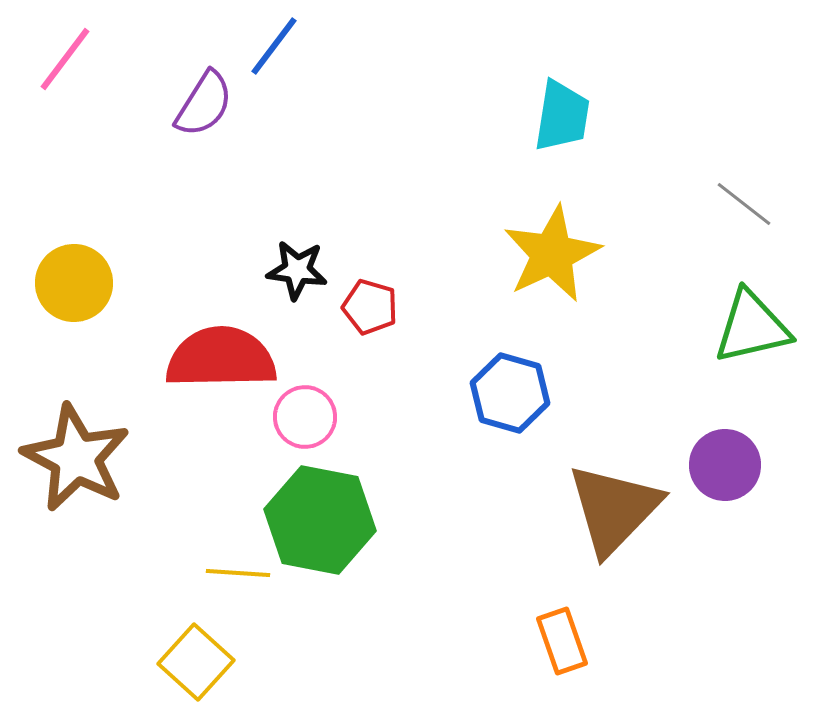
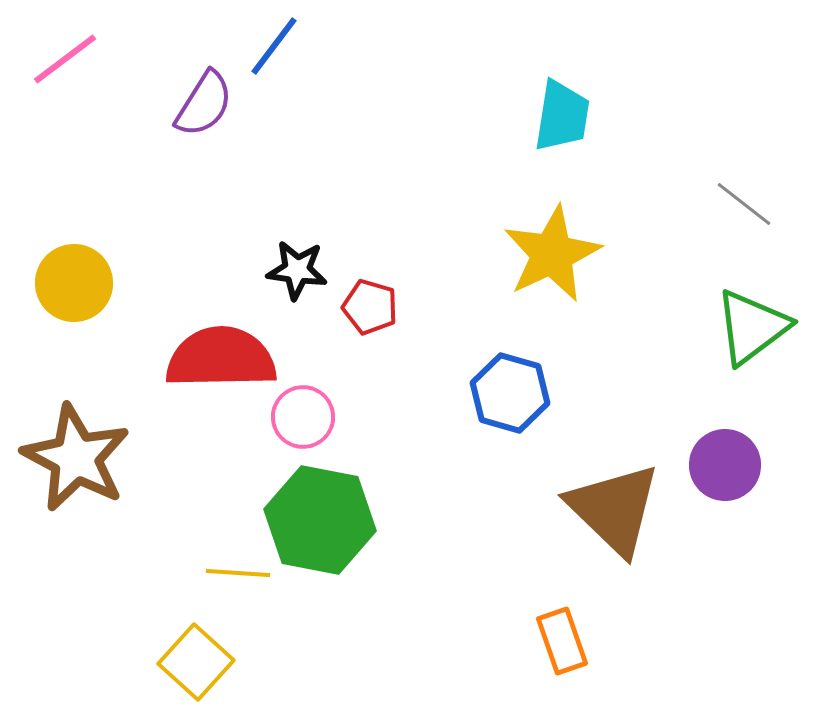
pink line: rotated 16 degrees clockwise
green triangle: rotated 24 degrees counterclockwise
pink circle: moved 2 px left
brown triangle: rotated 30 degrees counterclockwise
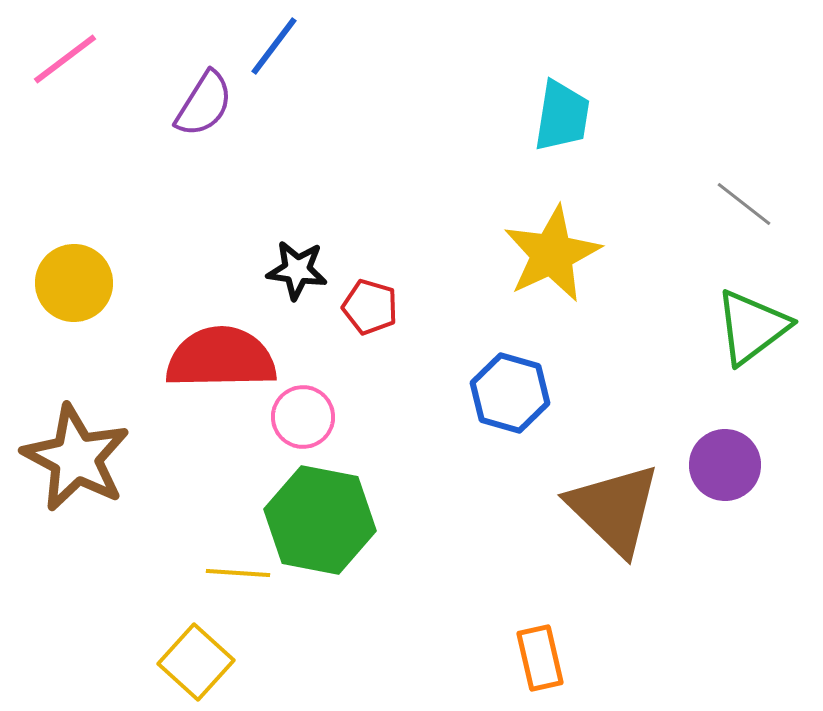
orange rectangle: moved 22 px left, 17 px down; rotated 6 degrees clockwise
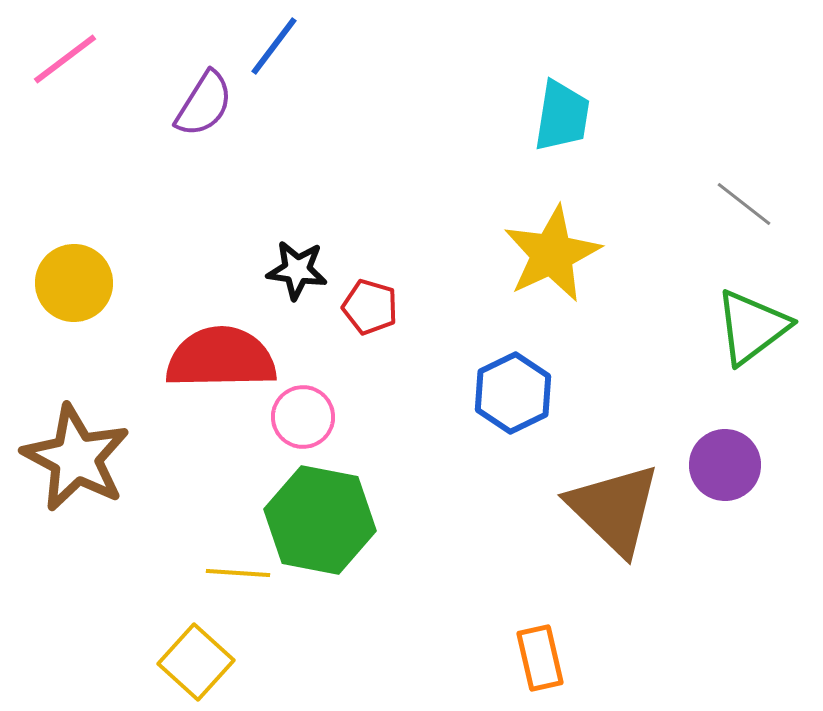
blue hexagon: moved 3 px right; rotated 18 degrees clockwise
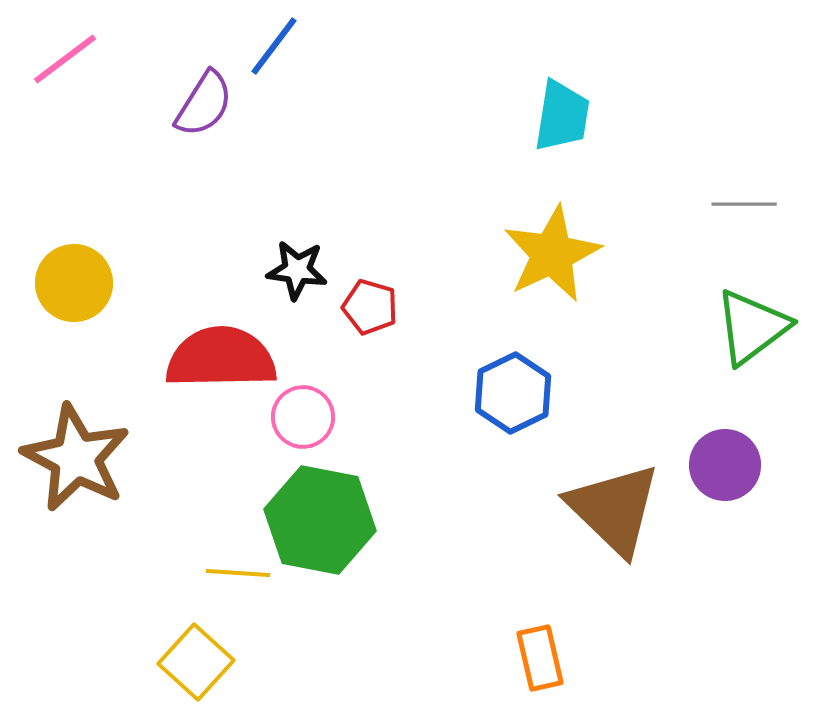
gray line: rotated 38 degrees counterclockwise
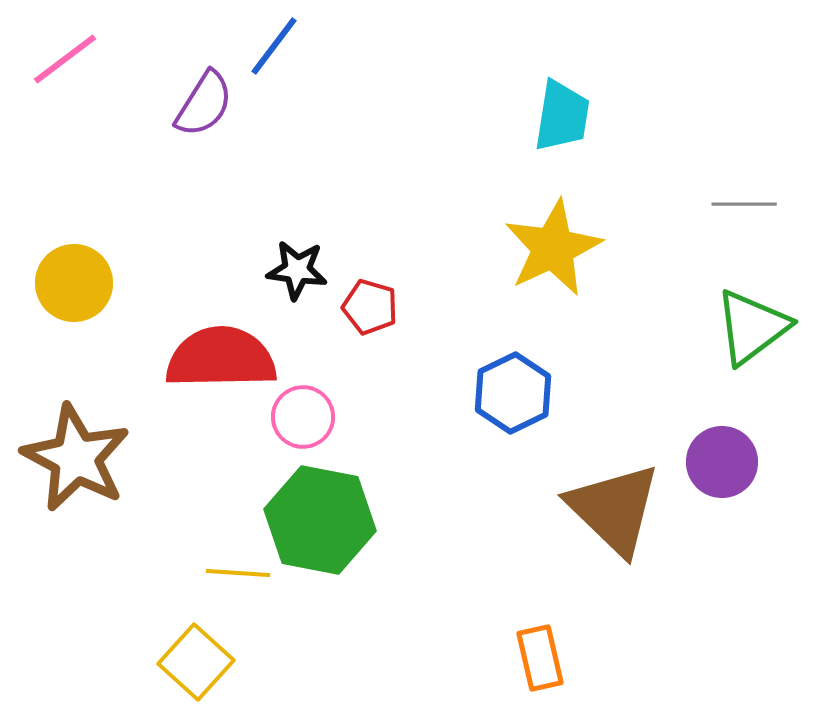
yellow star: moved 1 px right, 6 px up
purple circle: moved 3 px left, 3 px up
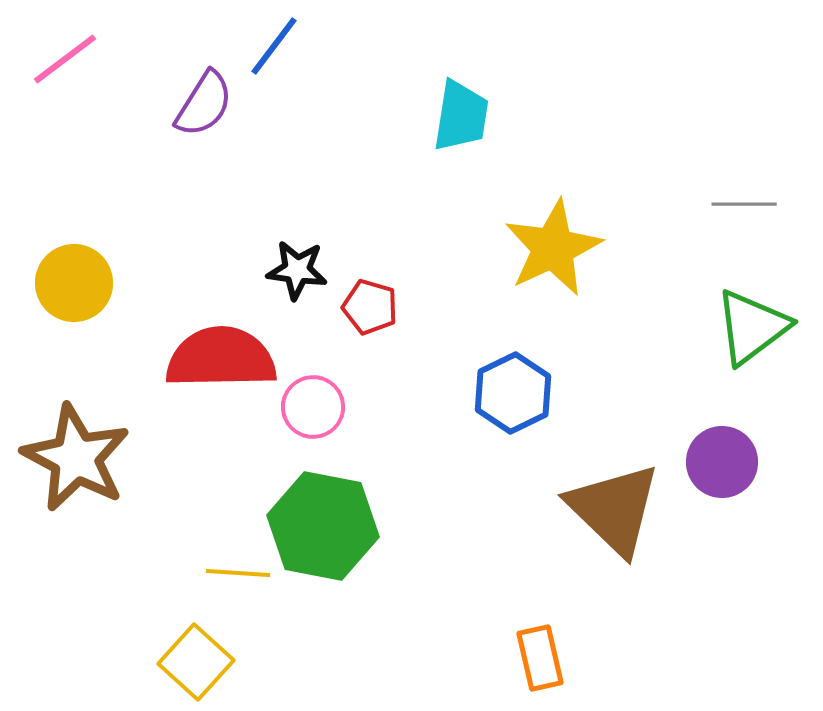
cyan trapezoid: moved 101 px left
pink circle: moved 10 px right, 10 px up
green hexagon: moved 3 px right, 6 px down
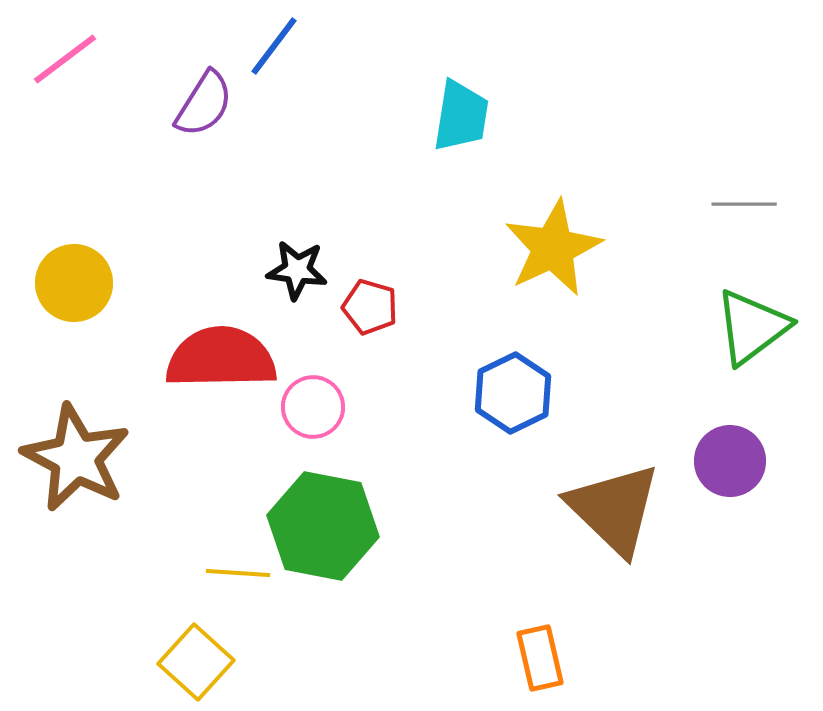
purple circle: moved 8 px right, 1 px up
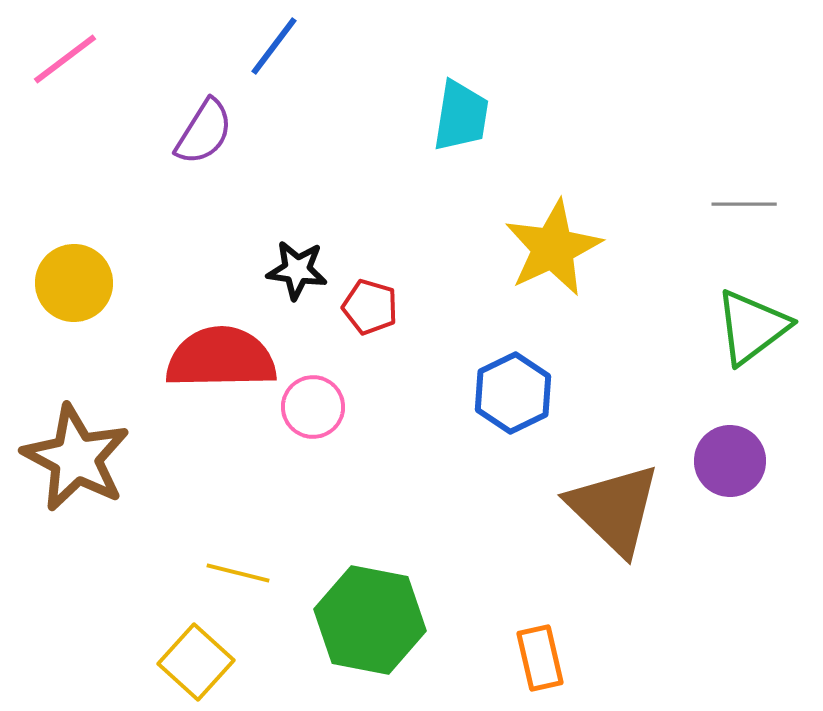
purple semicircle: moved 28 px down
green hexagon: moved 47 px right, 94 px down
yellow line: rotated 10 degrees clockwise
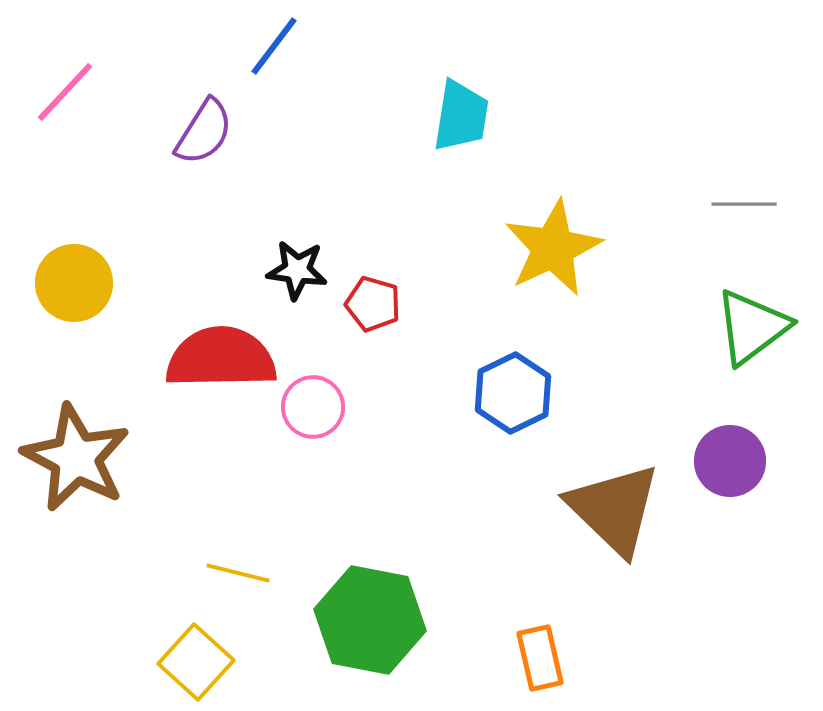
pink line: moved 33 px down; rotated 10 degrees counterclockwise
red pentagon: moved 3 px right, 3 px up
